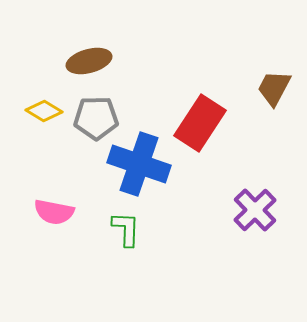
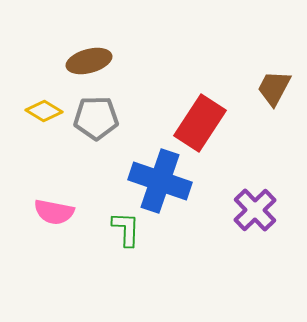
blue cross: moved 21 px right, 17 px down
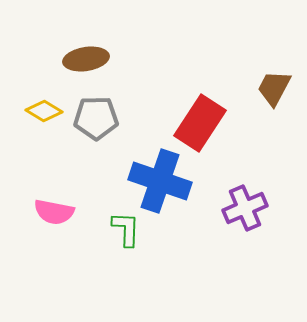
brown ellipse: moved 3 px left, 2 px up; rotated 6 degrees clockwise
purple cross: moved 10 px left, 2 px up; rotated 21 degrees clockwise
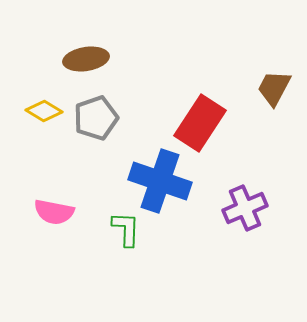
gray pentagon: rotated 18 degrees counterclockwise
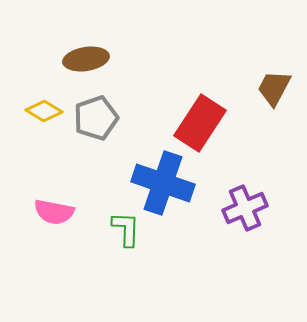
blue cross: moved 3 px right, 2 px down
